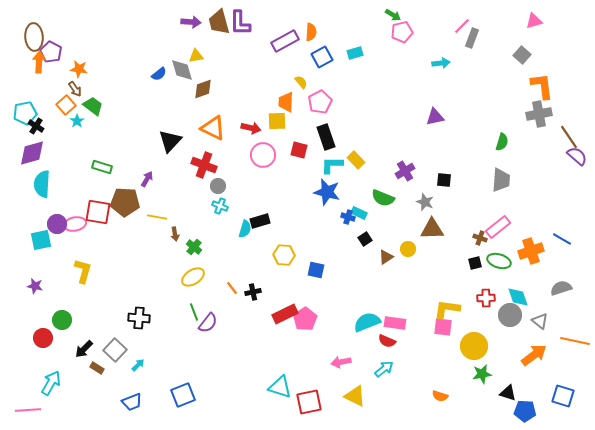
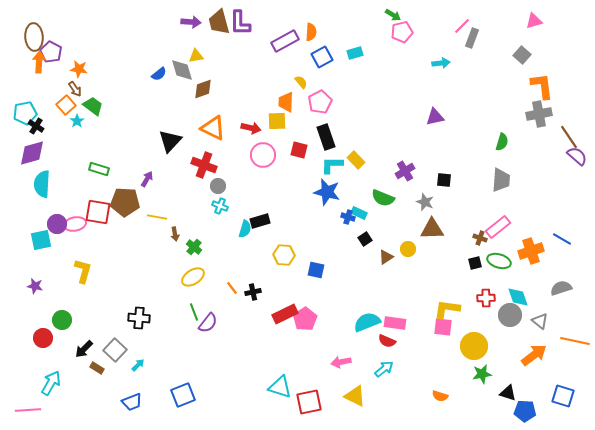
green rectangle at (102, 167): moved 3 px left, 2 px down
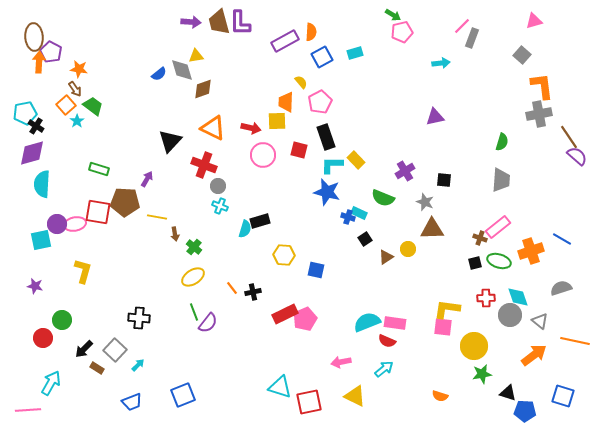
pink pentagon at (305, 319): rotated 10 degrees clockwise
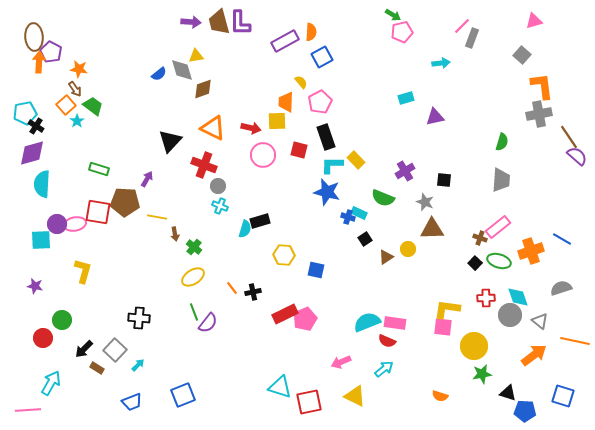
cyan rectangle at (355, 53): moved 51 px right, 45 px down
cyan square at (41, 240): rotated 10 degrees clockwise
black square at (475, 263): rotated 32 degrees counterclockwise
pink arrow at (341, 362): rotated 12 degrees counterclockwise
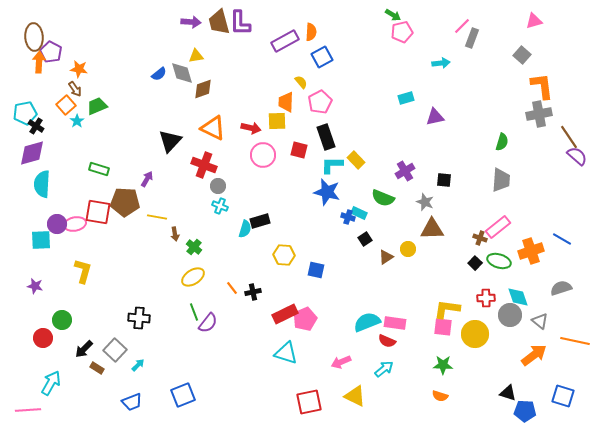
gray diamond at (182, 70): moved 3 px down
green trapezoid at (93, 106): moved 4 px right; rotated 60 degrees counterclockwise
yellow circle at (474, 346): moved 1 px right, 12 px up
green star at (482, 374): moved 39 px left, 9 px up; rotated 12 degrees clockwise
cyan triangle at (280, 387): moved 6 px right, 34 px up
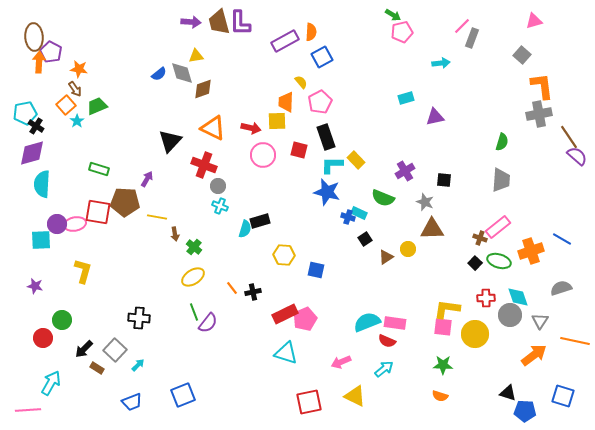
gray triangle at (540, 321): rotated 24 degrees clockwise
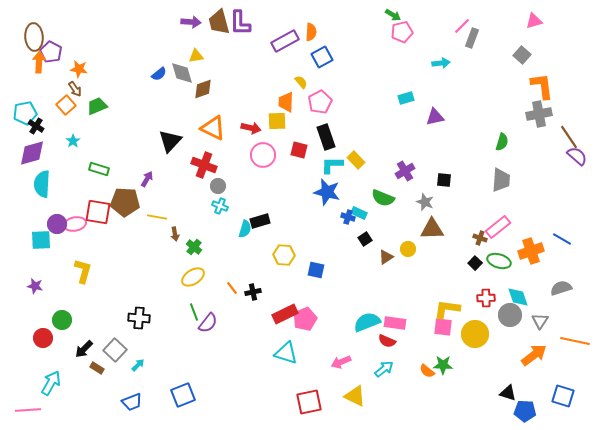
cyan star at (77, 121): moved 4 px left, 20 px down
orange semicircle at (440, 396): moved 13 px left, 25 px up; rotated 21 degrees clockwise
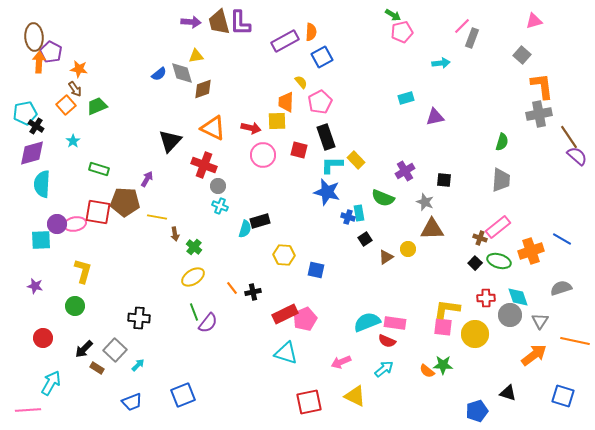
cyan rectangle at (359, 213): rotated 56 degrees clockwise
green circle at (62, 320): moved 13 px right, 14 px up
blue pentagon at (525, 411): moved 48 px left; rotated 20 degrees counterclockwise
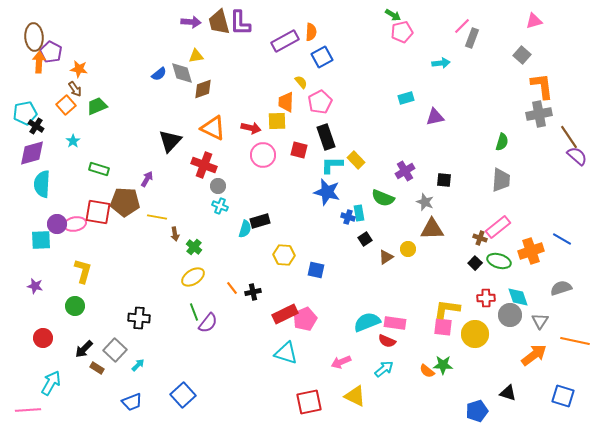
blue square at (183, 395): rotated 20 degrees counterclockwise
